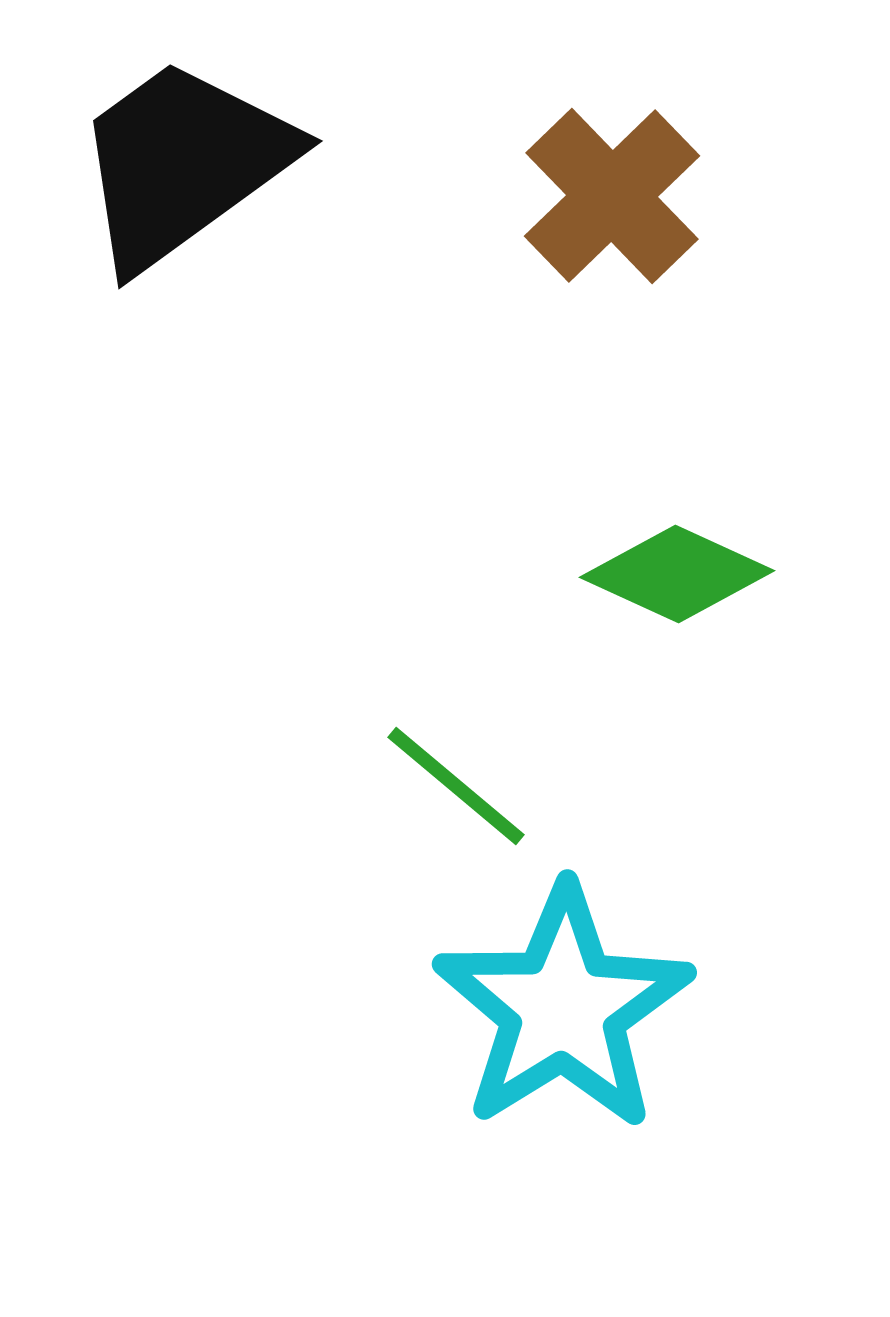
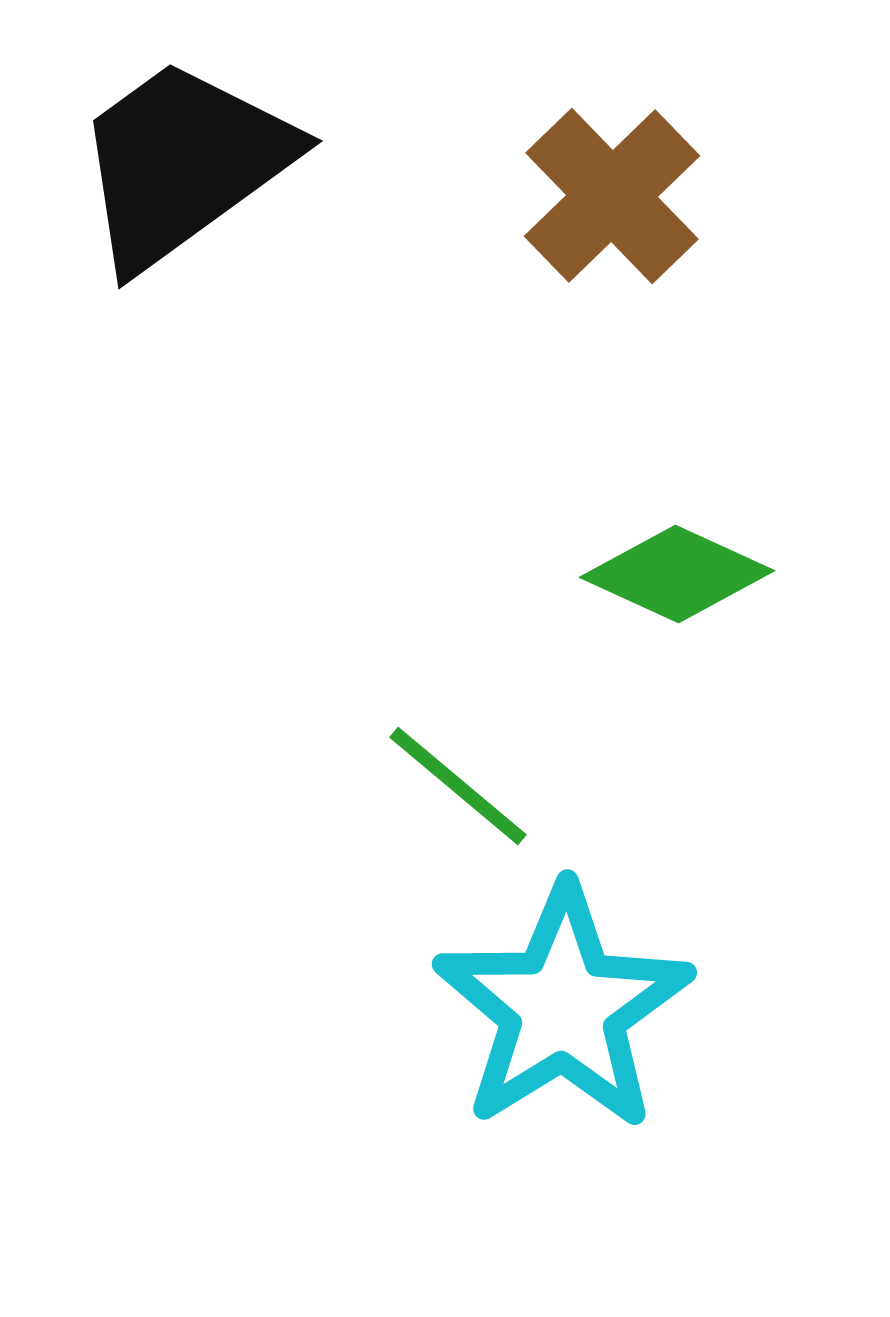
green line: moved 2 px right
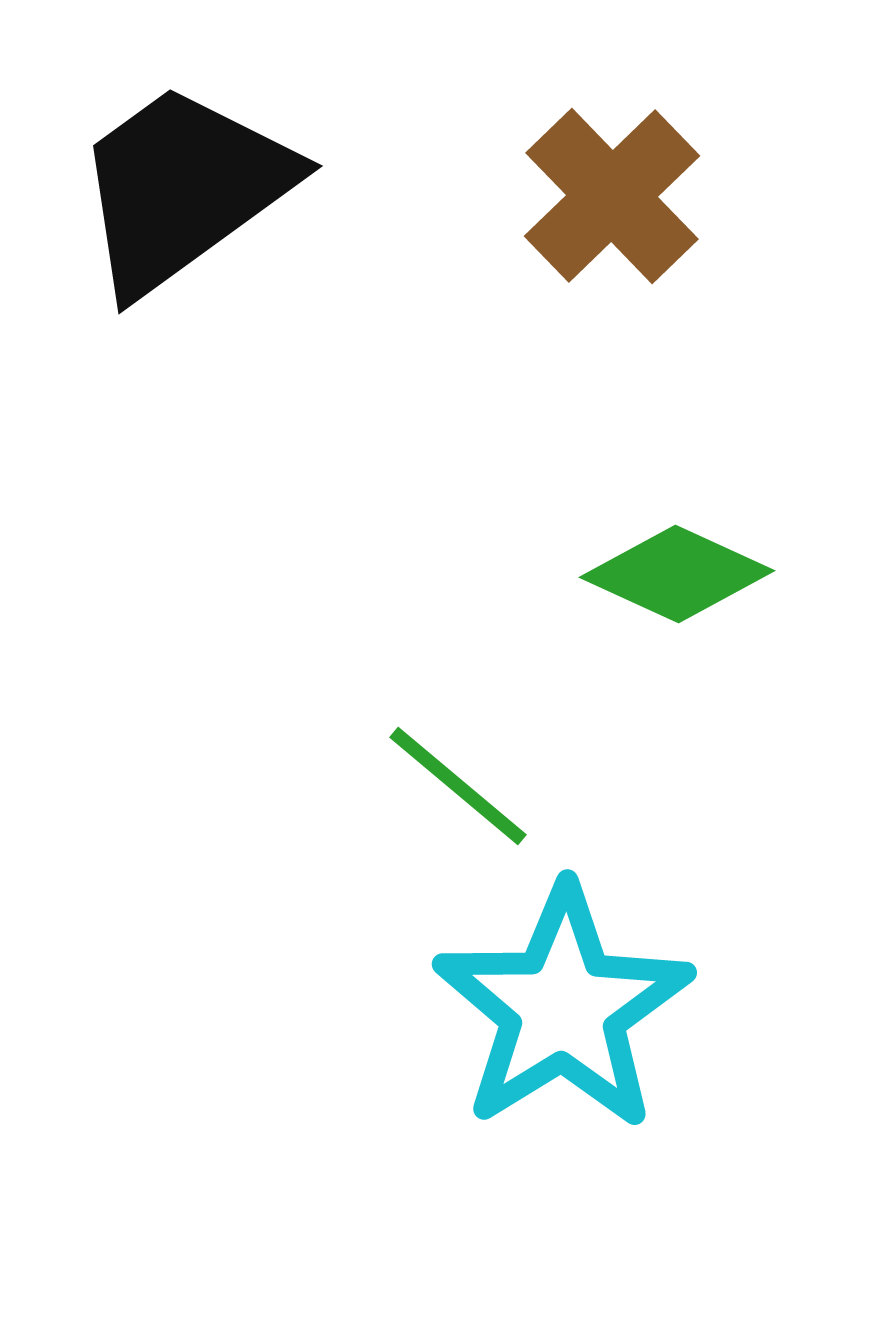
black trapezoid: moved 25 px down
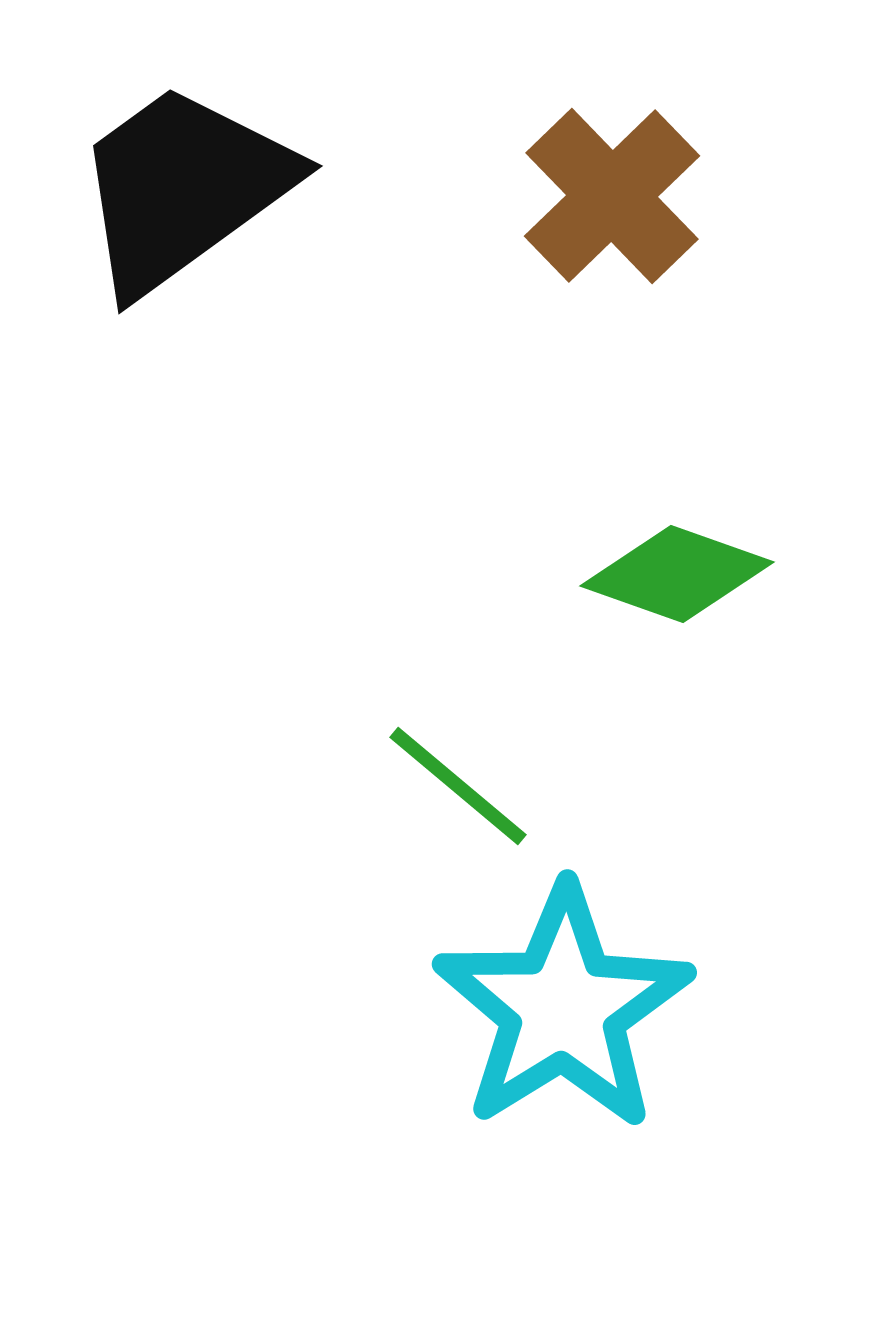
green diamond: rotated 5 degrees counterclockwise
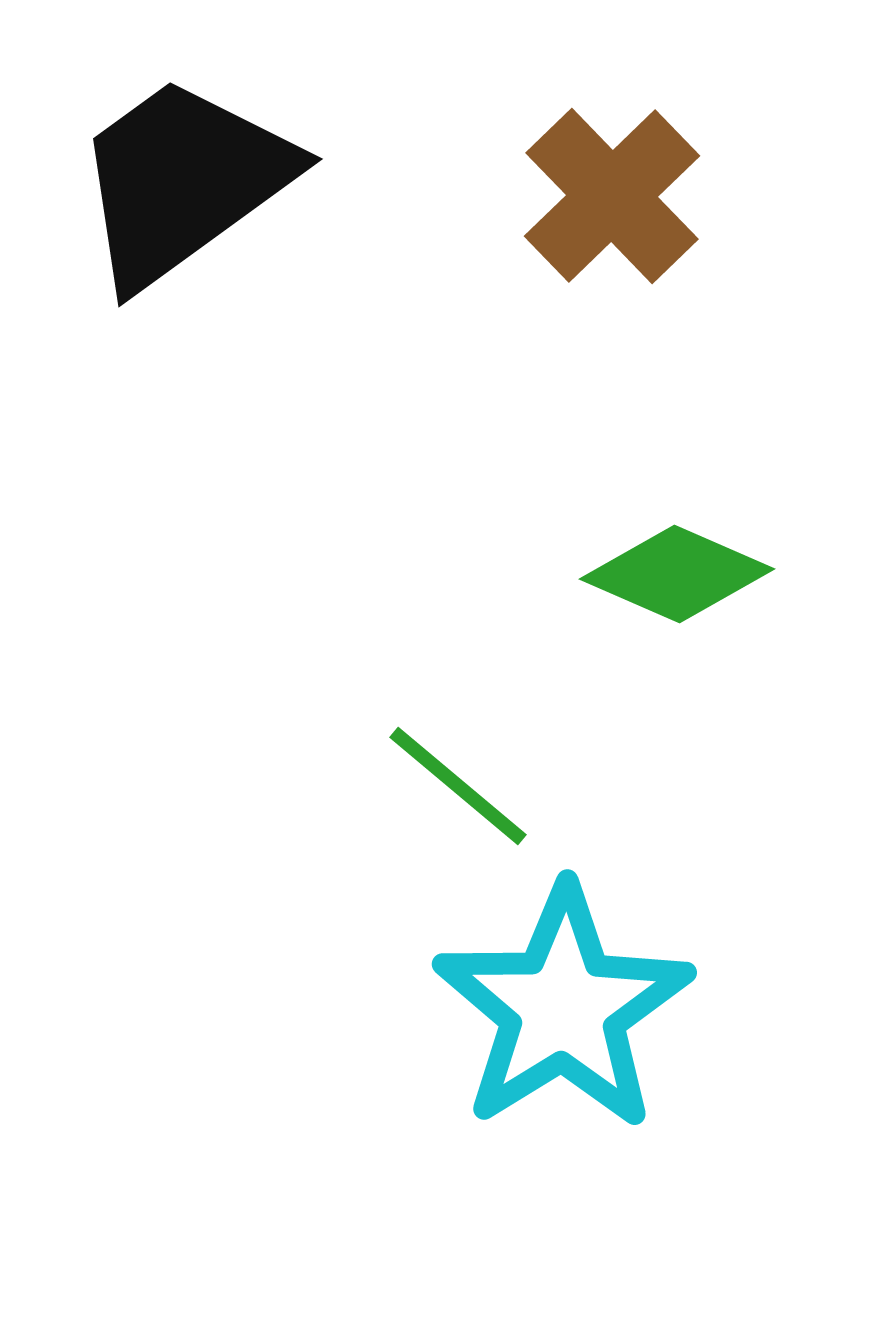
black trapezoid: moved 7 px up
green diamond: rotated 4 degrees clockwise
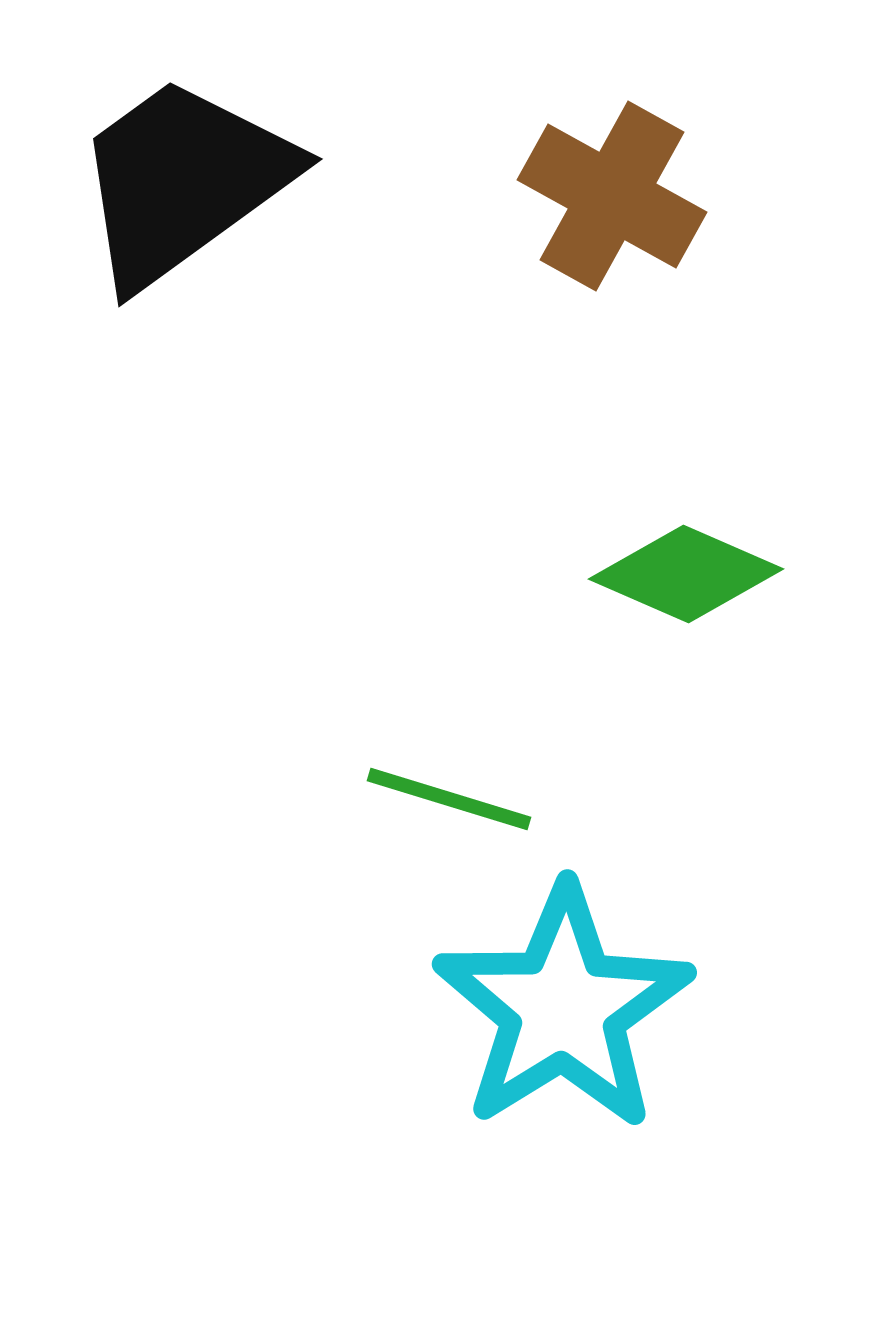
brown cross: rotated 17 degrees counterclockwise
green diamond: moved 9 px right
green line: moved 9 px left, 13 px down; rotated 23 degrees counterclockwise
